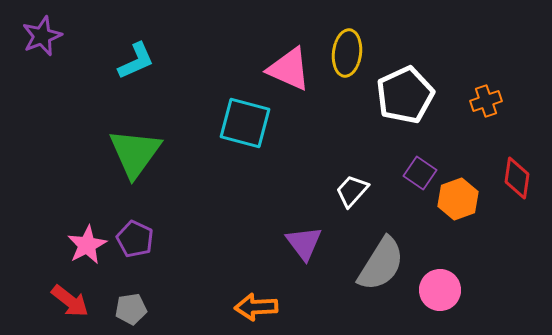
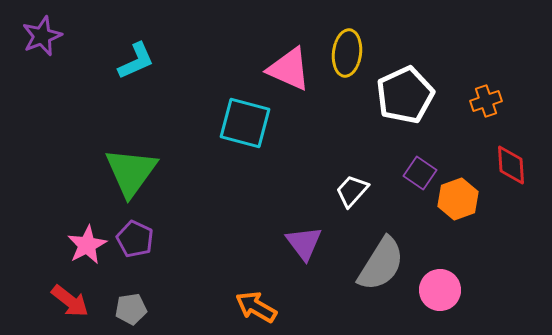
green triangle: moved 4 px left, 19 px down
red diamond: moved 6 px left, 13 px up; rotated 12 degrees counterclockwise
orange arrow: rotated 33 degrees clockwise
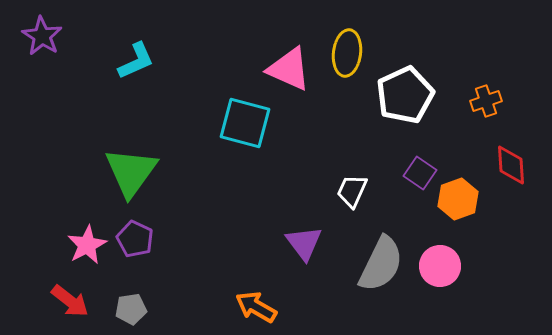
purple star: rotated 18 degrees counterclockwise
white trapezoid: rotated 18 degrees counterclockwise
gray semicircle: rotated 6 degrees counterclockwise
pink circle: moved 24 px up
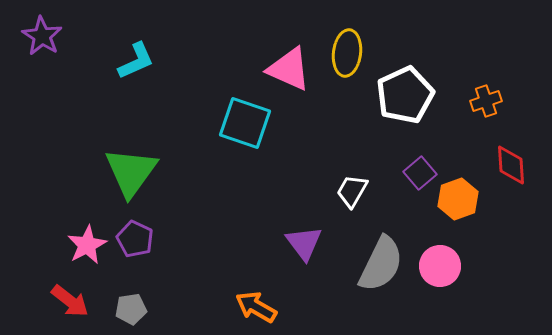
cyan square: rotated 4 degrees clockwise
purple square: rotated 16 degrees clockwise
white trapezoid: rotated 6 degrees clockwise
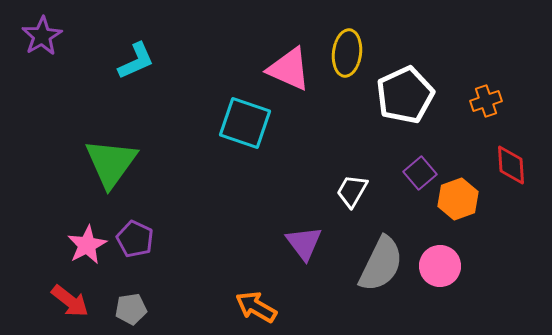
purple star: rotated 9 degrees clockwise
green triangle: moved 20 px left, 9 px up
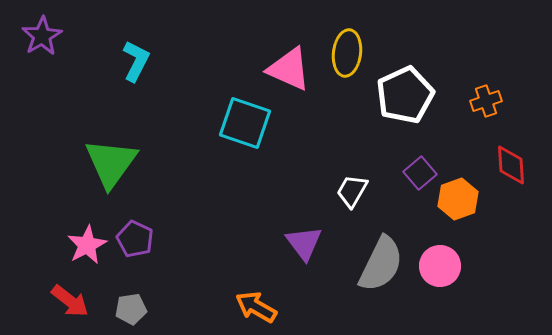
cyan L-shape: rotated 39 degrees counterclockwise
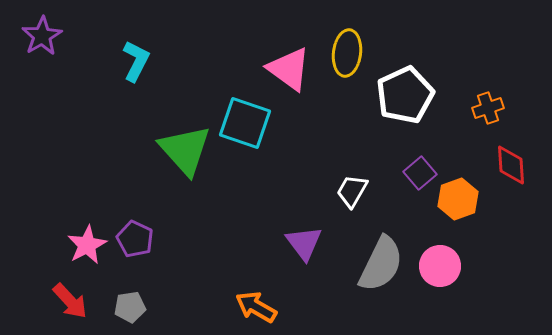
pink triangle: rotated 12 degrees clockwise
orange cross: moved 2 px right, 7 px down
green triangle: moved 74 px right, 13 px up; rotated 18 degrees counterclockwise
red arrow: rotated 9 degrees clockwise
gray pentagon: moved 1 px left, 2 px up
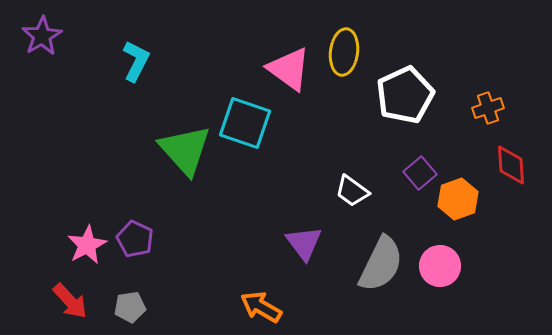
yellow ellipse: moved 3 px left, 1 px up
white trapezoid: rotated 84 degrees counterclockwise
orange arrow: moved 5 px right
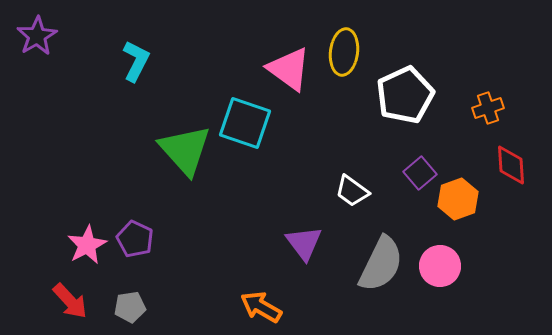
purple star: moved 5 px left
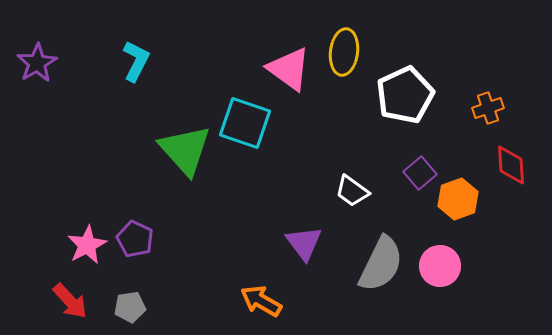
purple star: moved 27 px down
orange arrow: moved 6 px up
